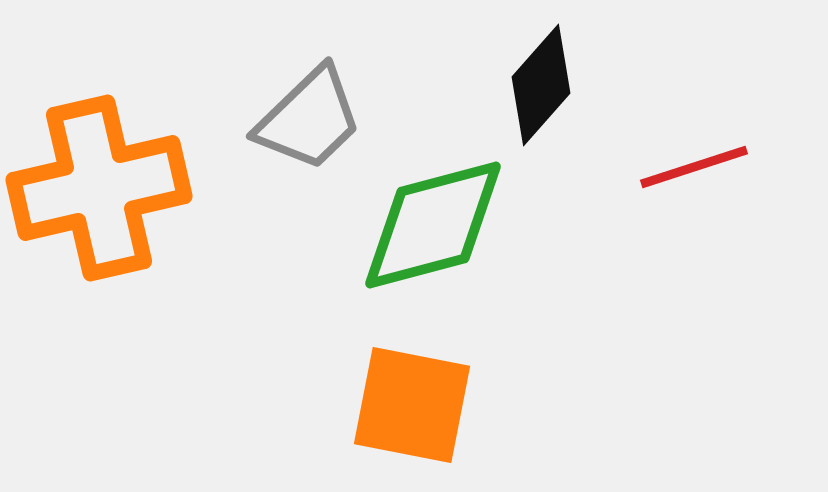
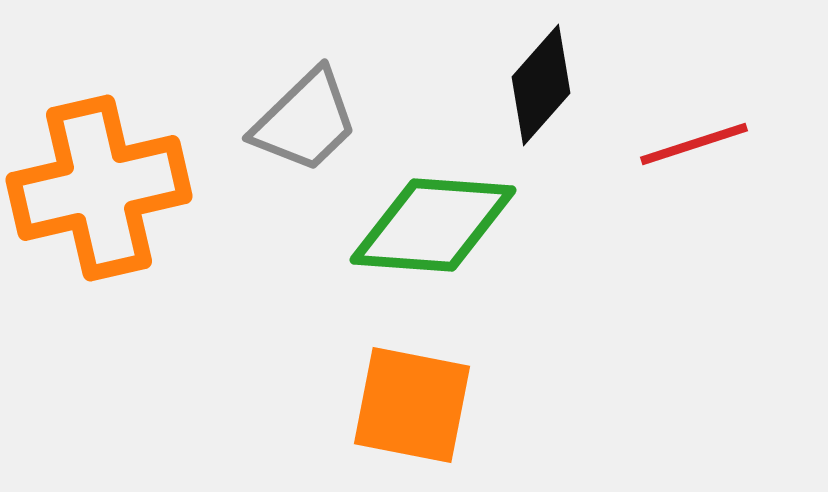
gray trapezoid: moved 4 px left, 2 px down
red line: moved 23 px up
green diamond: rotated 19 degrees clockwise
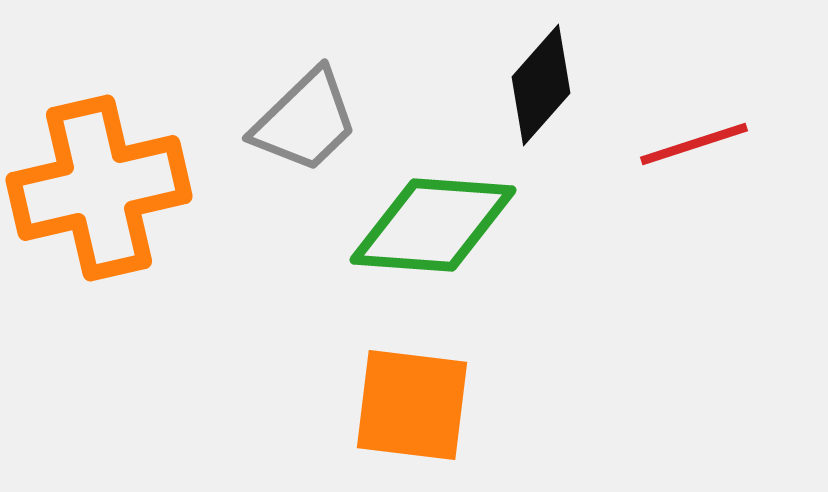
orange square: rotated 4 degrees counterclockwise
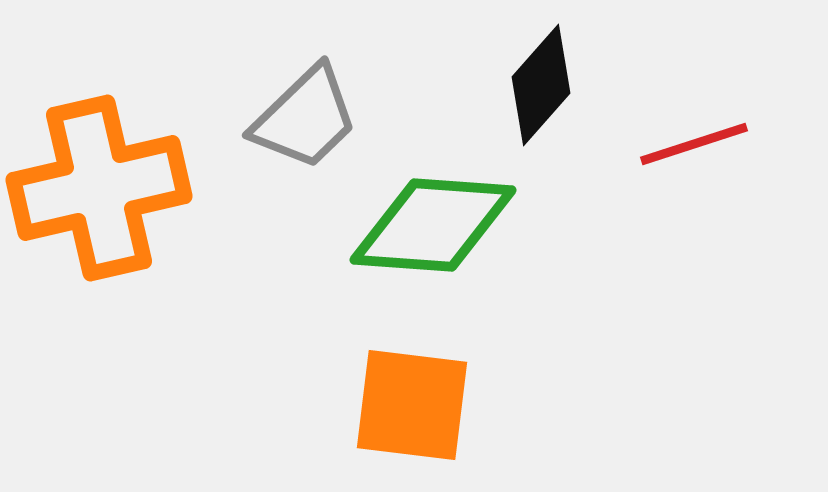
gray trapezoid: moved 3 px up
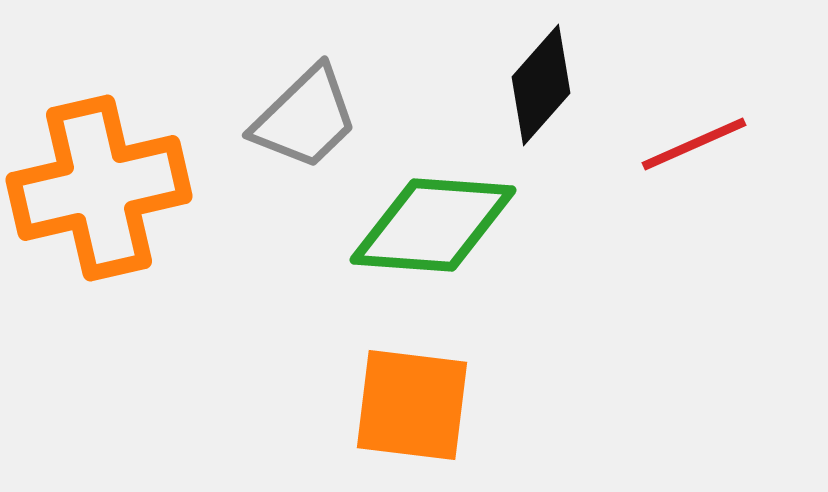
red line: rotated 6 degrees counterclockwise
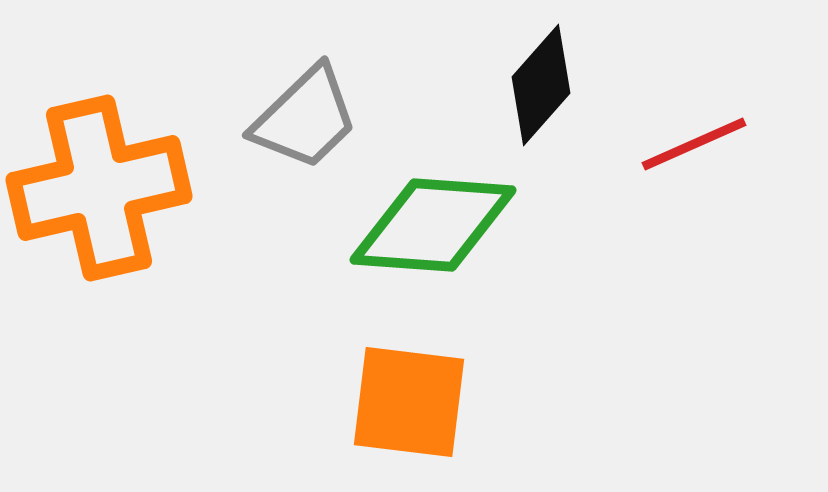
orange square: moved 3 px left, 3 px up
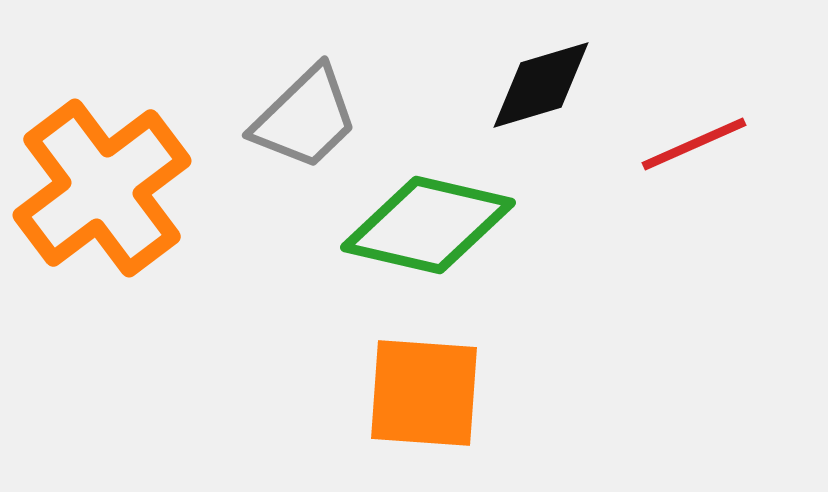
black diamond: rotated 32 degrees clockwise
orange cross: moved 3 px right; rotated 24 degrees counterclockwise
green diamond: moved 5 px left; rotated 9 degrees clockwise
orange square: moved 15 px right, 9 px up; rotated 3 degrees counterclockwise
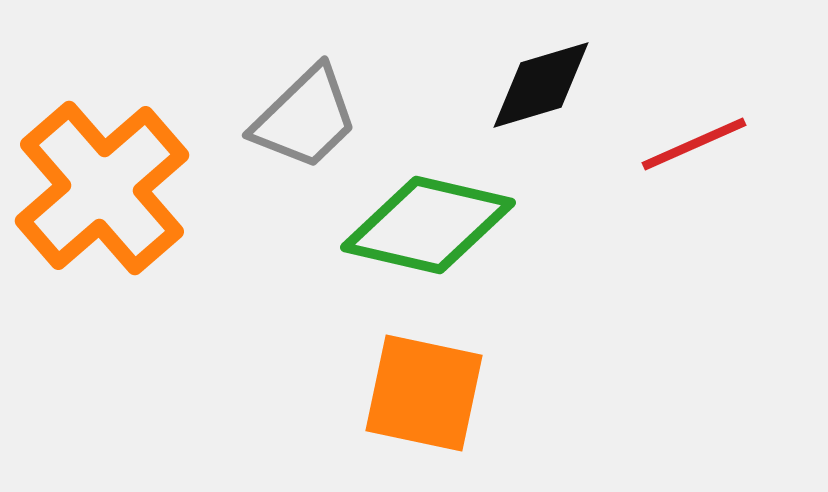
orange cross: rotated 4 degrees counterclockwise
orange square: rotated 8 degrees clockwise
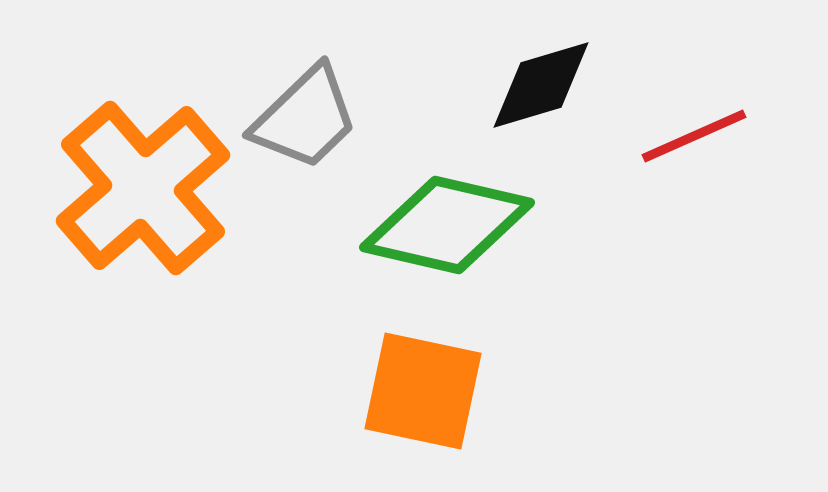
red line: moved 8 px up
orange cross: moved 41 px right
green diamond: moved 19 px right
orange square: moved 1 px left, 2 px up
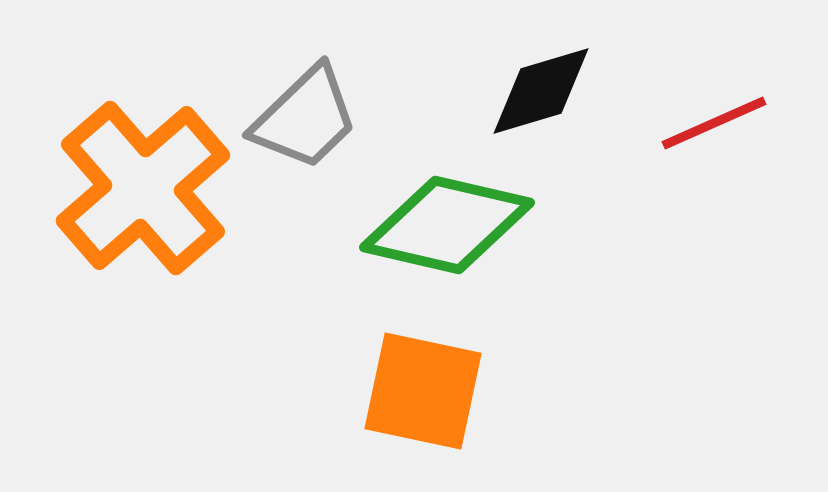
black diamond: moved 6 px down
red line: moved 20 px right, 13 px up
